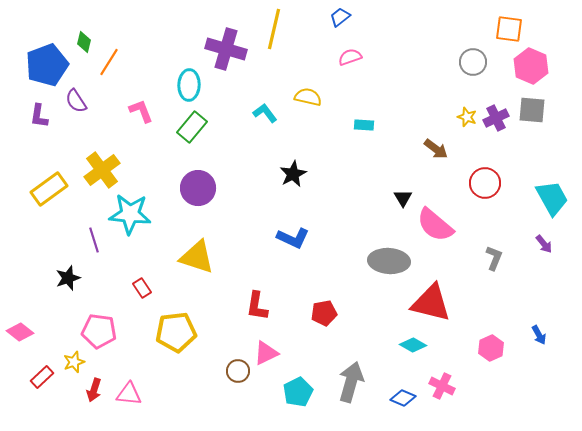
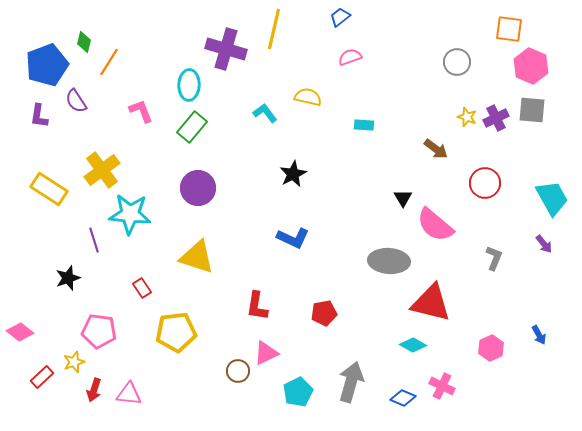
gray circle at (473, 62): moved 16 px left
yellow rectangle at (49, 189): rotated 69 degrees clockwise
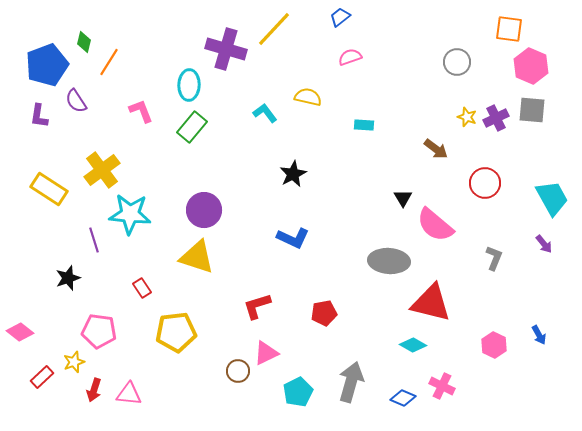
yellow line at (274, 29): rotated 30 degrees clockwise
purple circle at (198, 188): moved 6 px right, 22 px down
red L-shape at (257, 306): rotated 64 degrees clockwise
pink hexagon at (491, 348): moved 3 px right, 3 px up; rotated 10 degrees counterclockwise
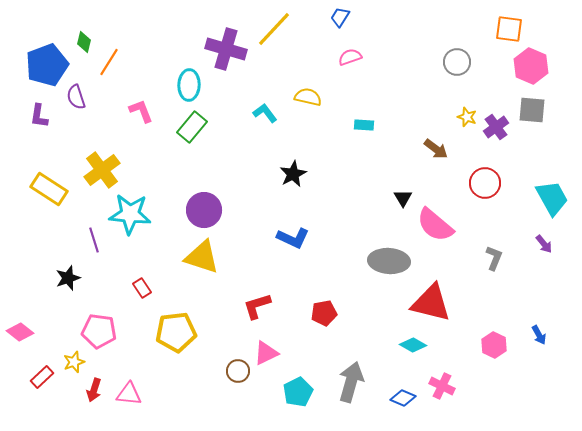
blue trapezoid at (340, 17): rotated 20 degrees counterclockwise
purple semicircle at (76, 101): moved 4 px up; rotated 15 degrees clockwise
purple cross at (496, 118): moved 9 px down; rotated 10 degrees counterclockwise
yellow triangle at (197, 257): moved 5 px right
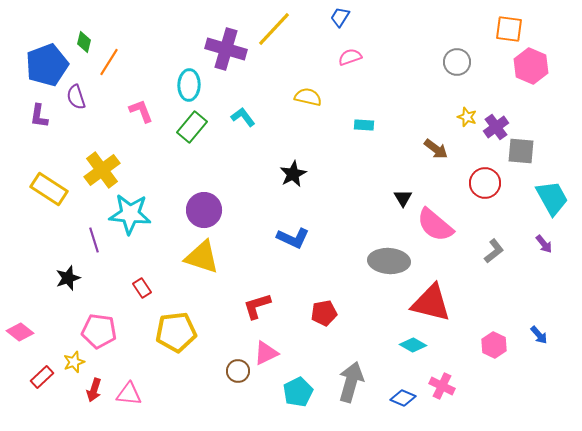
gray square at (532, 110): moved 11 px left, 41 px down
cyan L-shape at (265, 113): moved 22 px left, 4 px down
gray L-shape at (494, 258): moved 7 px up; rotated 30 degrees clockwise
blue arrow at (539, 335): rotated 12 degrees counterclockwise
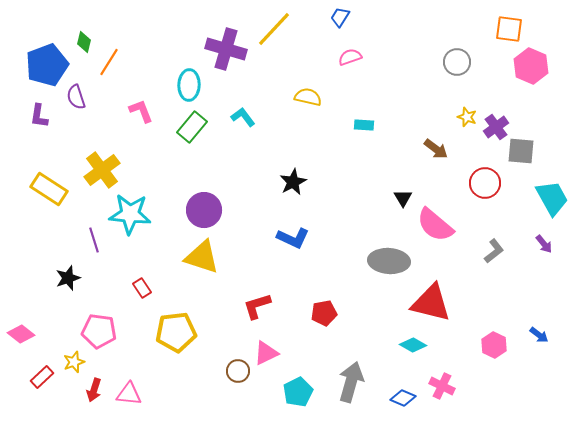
black star at (293, 174): moved 8 px down
pink diamond at (20, 332): moved 1 px right, 2 px down
blue arrow at (539, 335): rotated 12 degrees counterclockwise
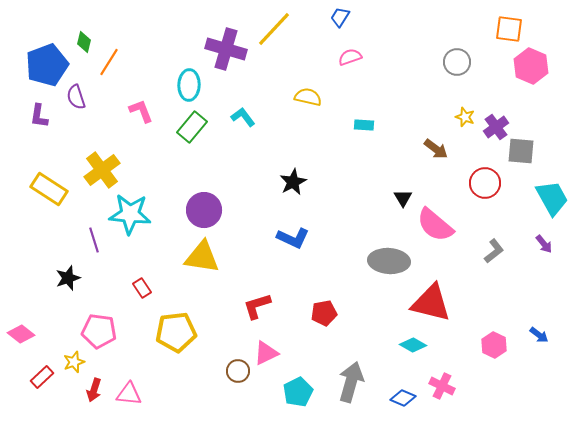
yellow star at (467, 117): moved 2 px left
yellow triangle at (202, 257): rotated 9 degrees counterclockwise
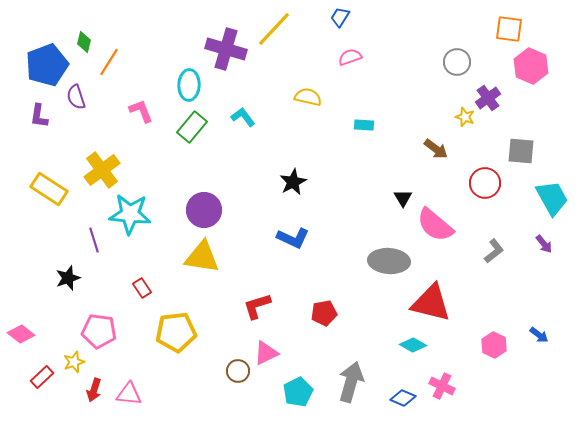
purple cross at (496, 127): moved 8 px left, 29 px up
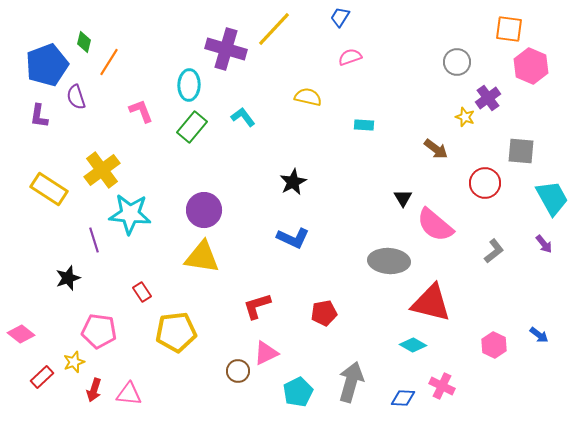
red rectangle at (142, 288): moved 4 px down
blue diamond at (403, 398): rotated 20 degrees counterclockwise
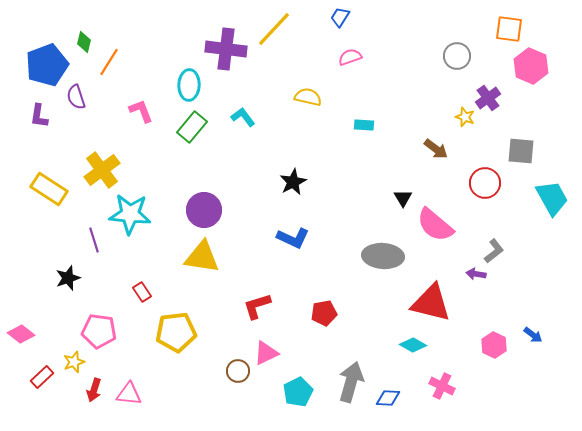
purple cross at (226, 49): rotated 9 degrees counterclockwise
gray circle at (457, 62): moved 6 px up
purple arrow at (544, 244): moved 68 px left, 30 px down; rotated 138 degrees clockwise
gray ellipse at (389, 261): moved 6 px left, 5 px up
blue arrow at (539, 335): moved 6 px left
blue diamond at (403, 398): moved 15 px left
